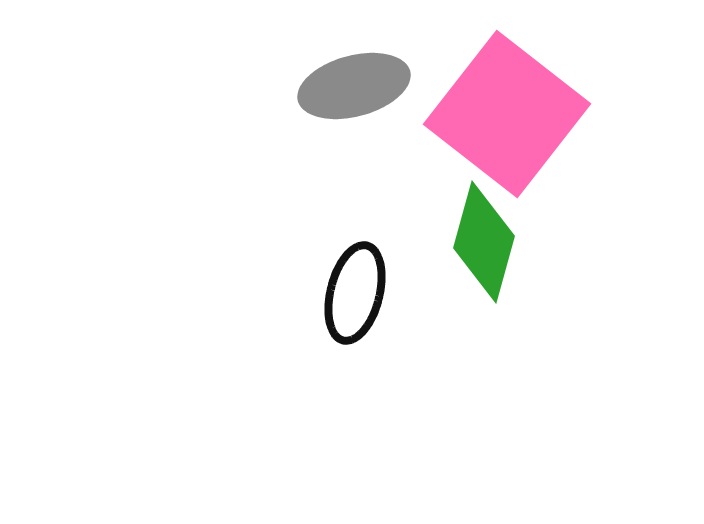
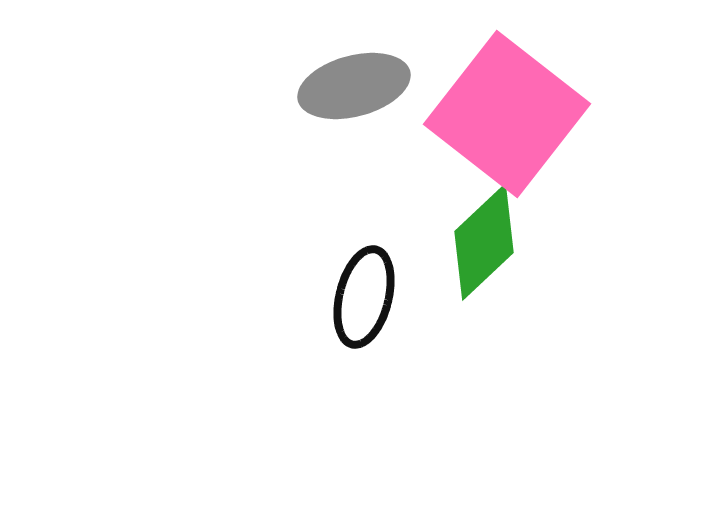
green diamond: rotated 31 degrees clockwise
black ellipse: moved 9 px right, 4 px down
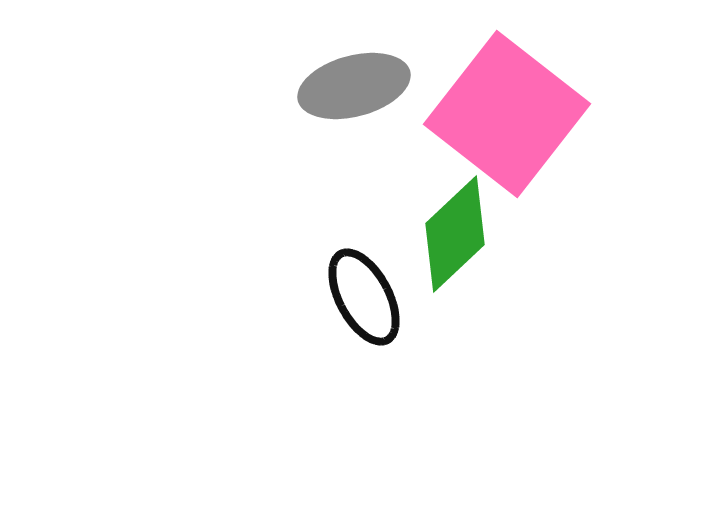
green diamond: moved 29 px left, 8 px up
black ellipse: rotated 42 degrees counterclockwise
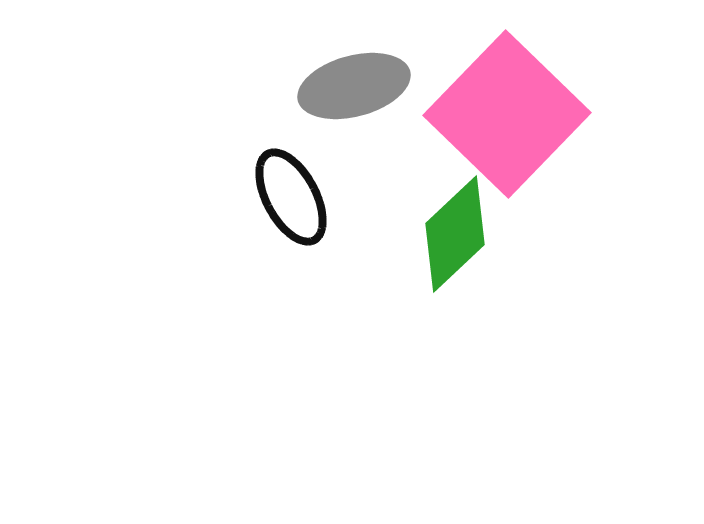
pink square: rotated 6 degrees clockwise
black ellipse: moved 73 px left, 100 px up
